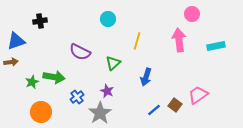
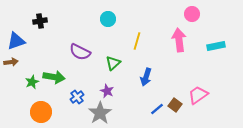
blue line: moved 3 px right, 1 px up
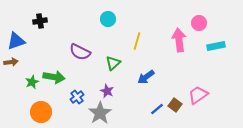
pink circle: moved 7 px right, 9 px down
blue arrow: rotated 36 degrees clockwise
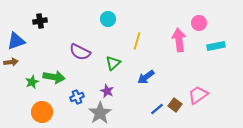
blue cross: rotated 16 degrees clockwise
orange circle: moved 1 px right
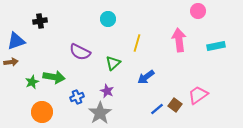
pink circle: moved 1 px left, 12 px up
yellow line: moved 2 px down
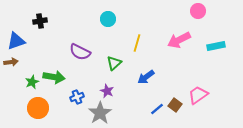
pink arrow: rotated 110 degrees counterclockwise
green triangle: moved 1 px right
orange circle: moved 4 px left, 4 px up
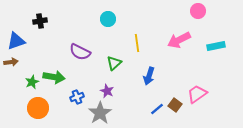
yellow line: rotated 24 degrees counterclockwise
blue arrow: moved 3 px right, 1 px up; rotated 36 degrees counterclockwise
pink trapezoid: moved 1 px left, 1 px up
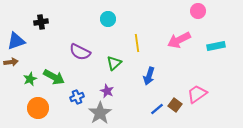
black cross: moved 1 px right, 1 px down
green arrow: rotated 20 degrees clockwise
green star: moved 2 px left, 3 px up
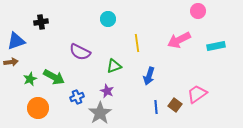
green triangle: moved 3 px down; rotated 21 degrees clockwise
blue line: moved 1 px left, 2 px up; rotated 56 degrees counterclockwise
